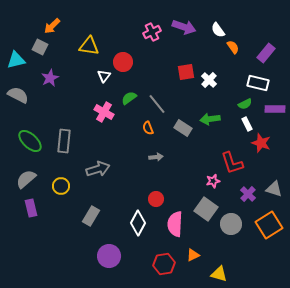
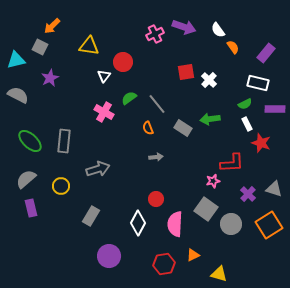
pink cross at (152, 32): moved 3 px right, 2 px down
red L-shape at (232, 163): rotated 75 degrees counterclockwise
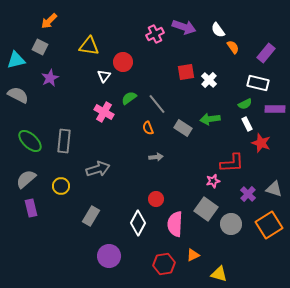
orange arrow at (52, 26): moved 3 px left, 5 px up
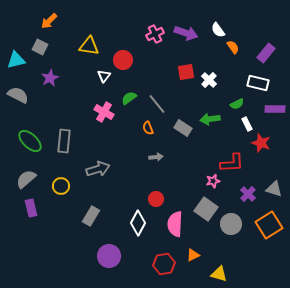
purple arrow at (184, 27): moved 2 px right, 6 px down
red circle at (123, 62): moved 2 px up
green semicircle at (245, 104): moved 8 px left
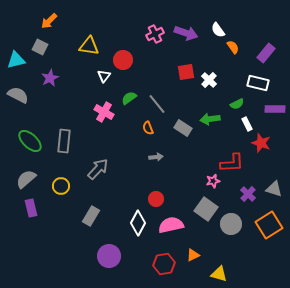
gray arrow at (98, 169): rotated 30 degrees counterclockwise
pink semicircle at (175, 224): moved 4 px left, 1 px down; rotated 75 degrees clockwise
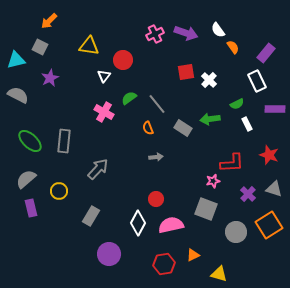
white rectangle at (258, 83): moved 1 px left, 2 px up; rotated 50 degrees clockwise
red star at (261, 143): moved 8 px right, 12 px down
yellow circle at (61, 186): moved 2 px left, 5 px down
gray square at (206, 209): rotated 15 degrees counterclockwise
gray circle at (231, 224): moved 5 px right, 8 px down
purple circle at (109, 256): moved 2 px up
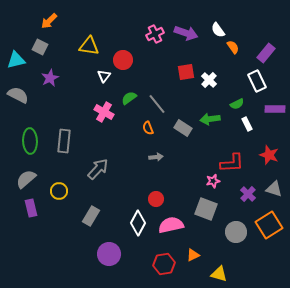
green ellipse at (30, 141): rotated 45 degrees clockwise
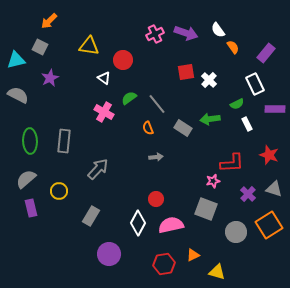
white triangle at (104, 76): moved 2 px down; rotated 32 degrees counterclockwise
white rectangle at (257, 81): moved 2 px left, 3 px down
yellow triangle at (219, 274): moved 2 px left, 2 px up
